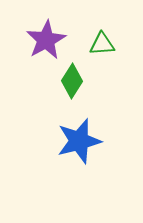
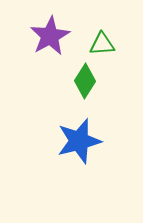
purple star: moved 4 px right, 4 px up
green diamond: moved 13 px right
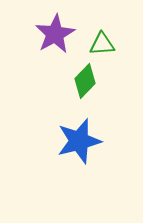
purple star: moved 5 px right, 2 px up
green diamond: rotated 12 degrees clockwise
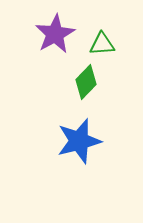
green diamond: moved 1 px right, 1 px down
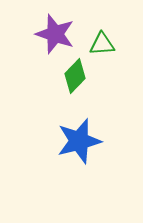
purple star: rotated 24 degrees counterclockwise
green diamond: moved 11 px left, 6 px up
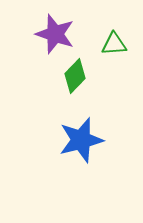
green triangle: moved 12 px right
blue star: moved 2 px right, 1 px up
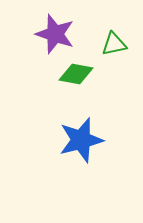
green triangle: rotated 8 degrees counterclockwise
green diamond: moved 1 px right, 2 px up; rotated 56 degrees clockwise
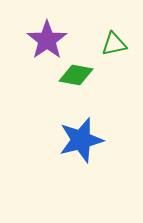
purple star: moved 8 px left, 6 px down; rotated 18 degrees clockwise
green diamond: moved 1 px down
